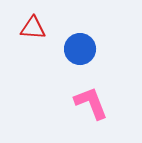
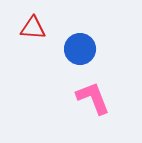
pink L-shape: moved 2 px right, 5 px up
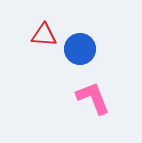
red triangle: moved 11 px right, 7 px down
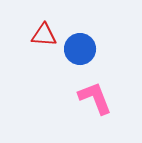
pink L-shape: moved 2 px right
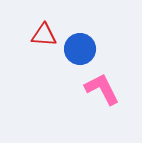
pink L-shape: moved 7 px right, 9 px up; rotated 6 degrees counterclockwise
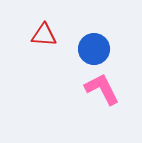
blue circle: moved 14 px right
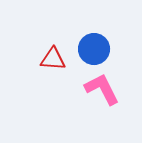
red triangle: moved 9 px right, 24 px down
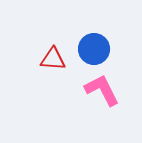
pink L-shape: moved 1 px down
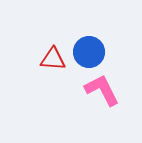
blue circle: moved 5 px left, 3 px down
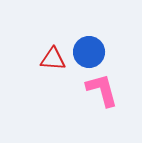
pink L-shape: rotated 12 degrees clockwise
